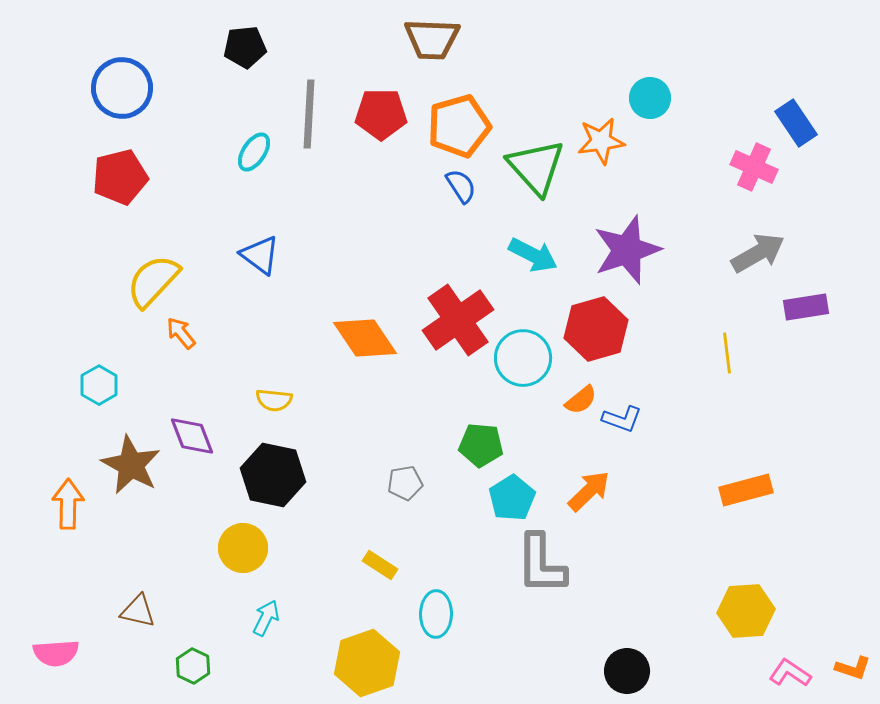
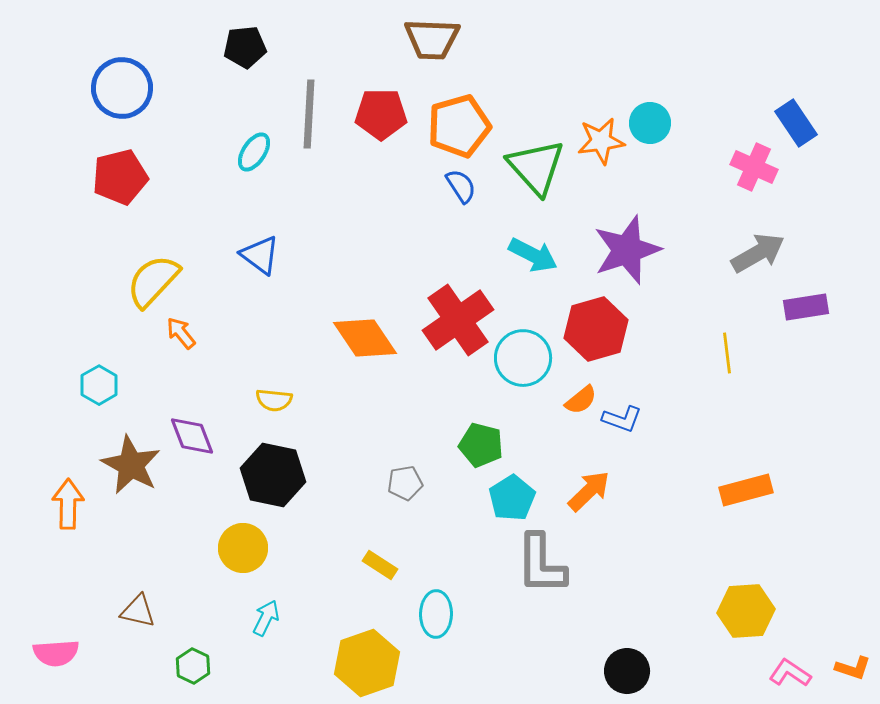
cyan circle at (650, 98): moved 25 px down
green pentagon at (481, 445): rotated 9 degrees clockwise
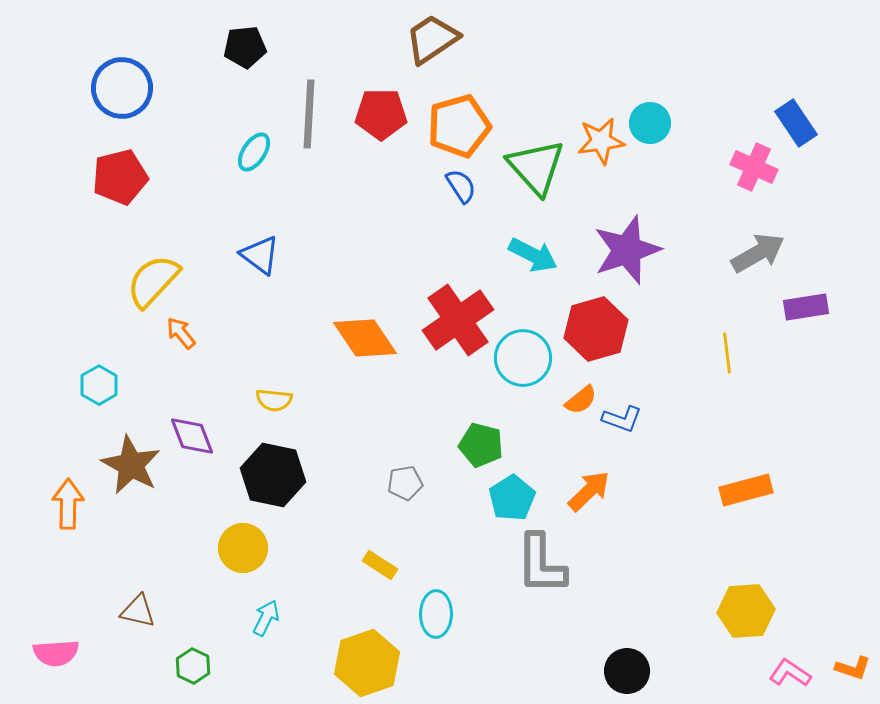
brown trapezoid at (432, 39): rotated 144 degrees clockwise
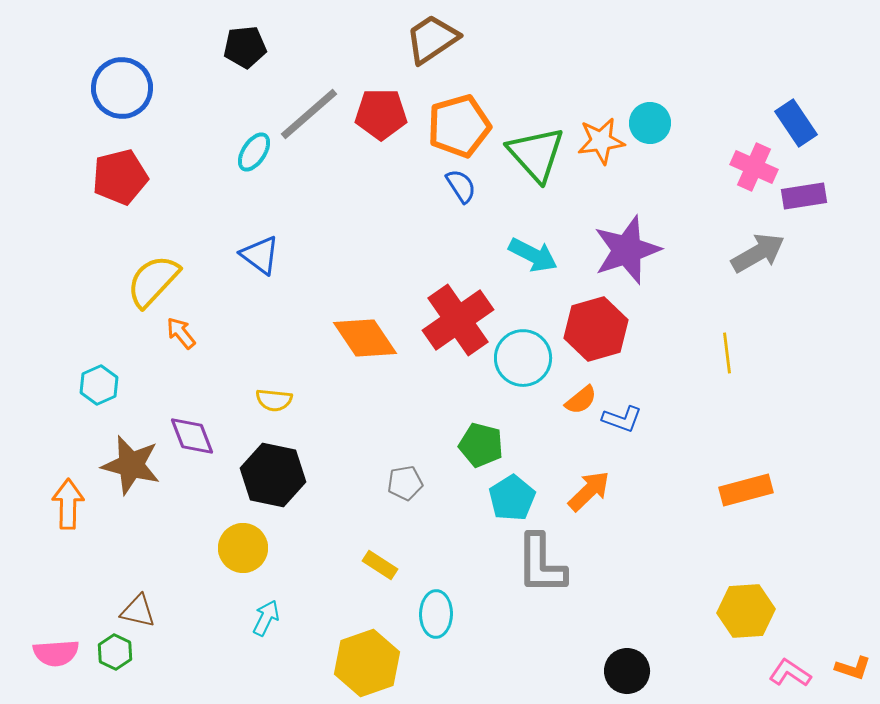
gray line at (309, 114): rotated 46 degrees clockwise
green triangle at (536, 167): moved 13 px up
purple rectangle at (806, 307): moved 2 px left, 111 px up
cyan hexagon at (99, 385): rotated 6 degrees clockwise
brown star at (131, 465): rotated 14 degrees counterclockwise
green hexagon at (193, 666): moved 78 px left, 14 px up
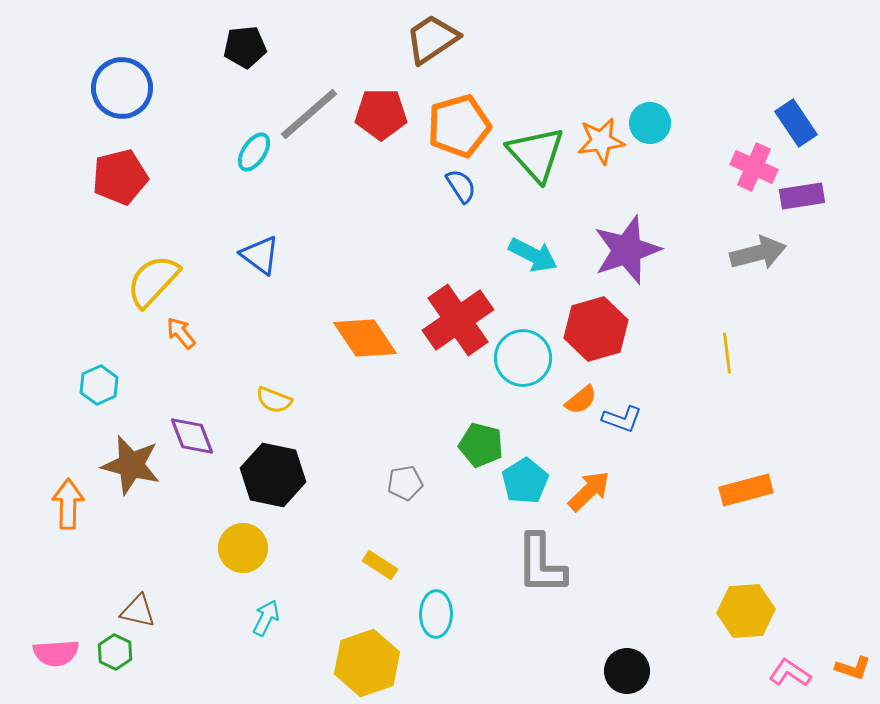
purple rectangle at (804, 196): moved 2 px left
gray arrow at (758, 253): rotated 16 degrees clockwise
yellow semicircle at (274, 400): rotated 15 degrees clockwise
cyan pentagon at (512, 498): moved 13 px right, 17 px up
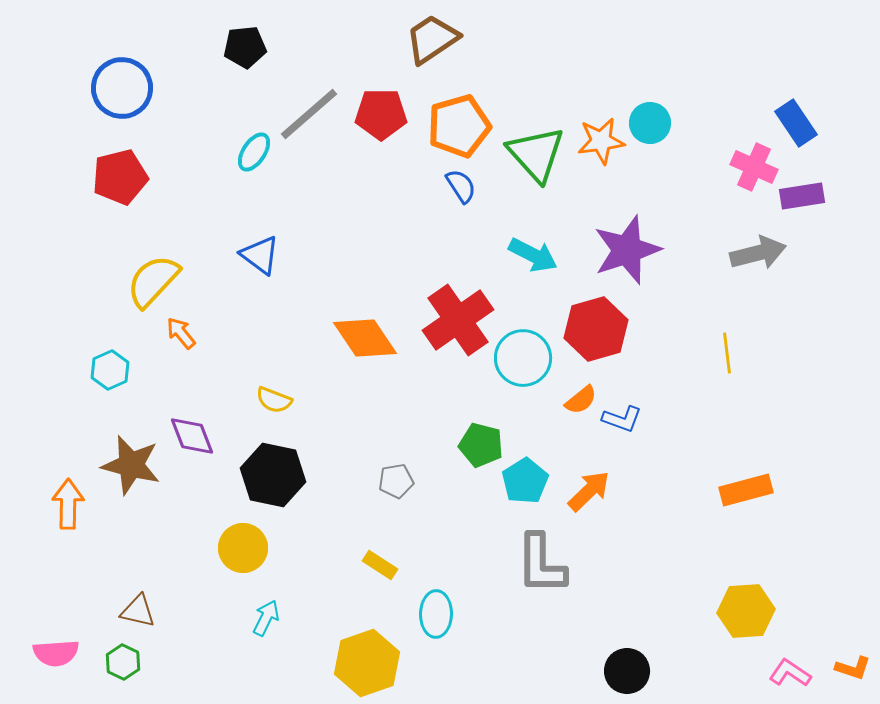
cyan hexagon at (99, 385): moved 11 px right, 15 px up
gray pentagon at (405, 483): moved 9 px left, 2 px up
green hexagon at (115, 652): moved 8 px right, 10 px down
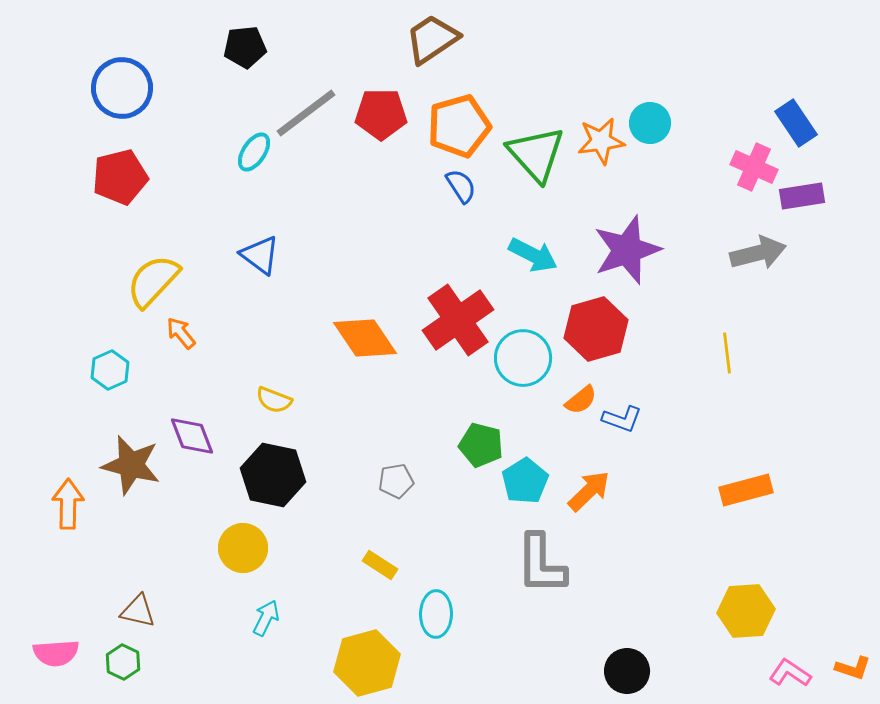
gray line at (309, 114): moved 3 px left, 1 px up; rotated 4 degrees clockwise
yellow hexagon at (367, 663): rotated 4 degrees clockwise
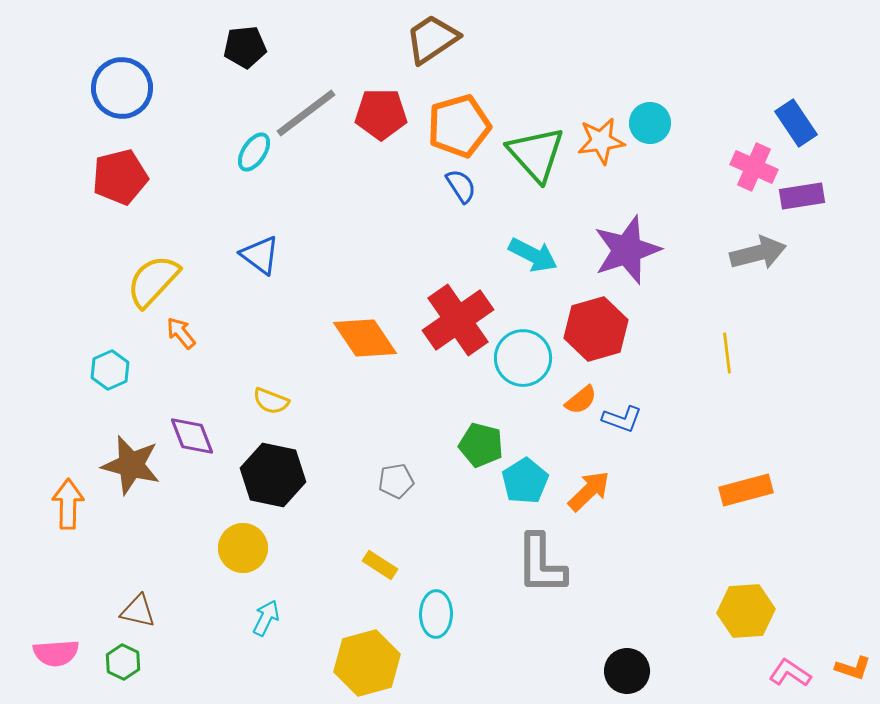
yellow semicircle at (274, 400): moved 3 px left, 1 px down
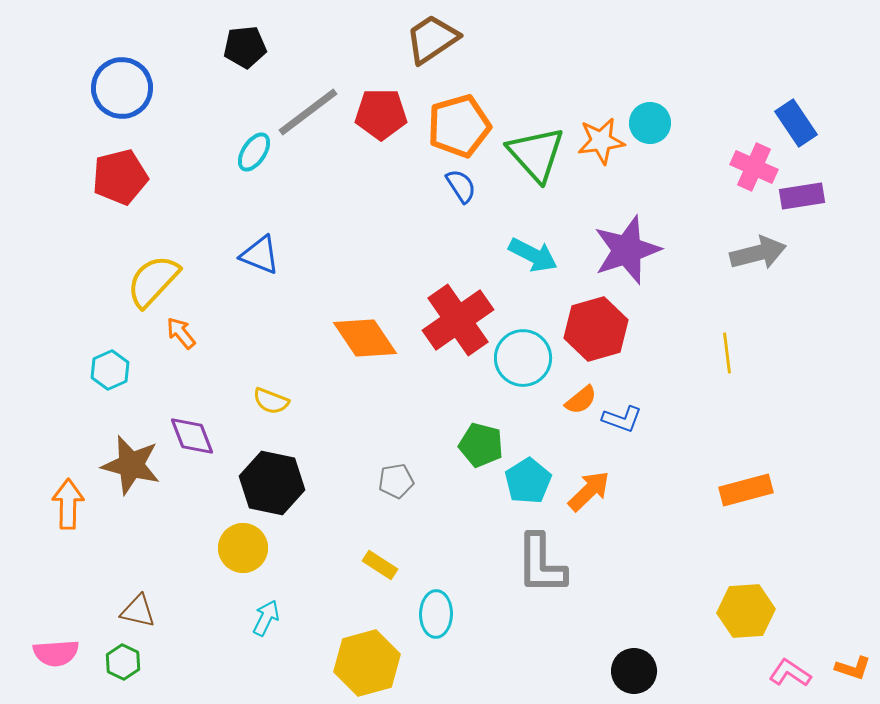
gray line at (306, 113): moved 2 px right, 1 px up
blue triangle at (260, 255): rotated 15 degrees counterclockwise
black hexagon at (273, 475): moved 1 px left, 8 px down
cyan pentagon at (525, 481): moved 3 px right
black circle at (627, 671): moved 7 px right
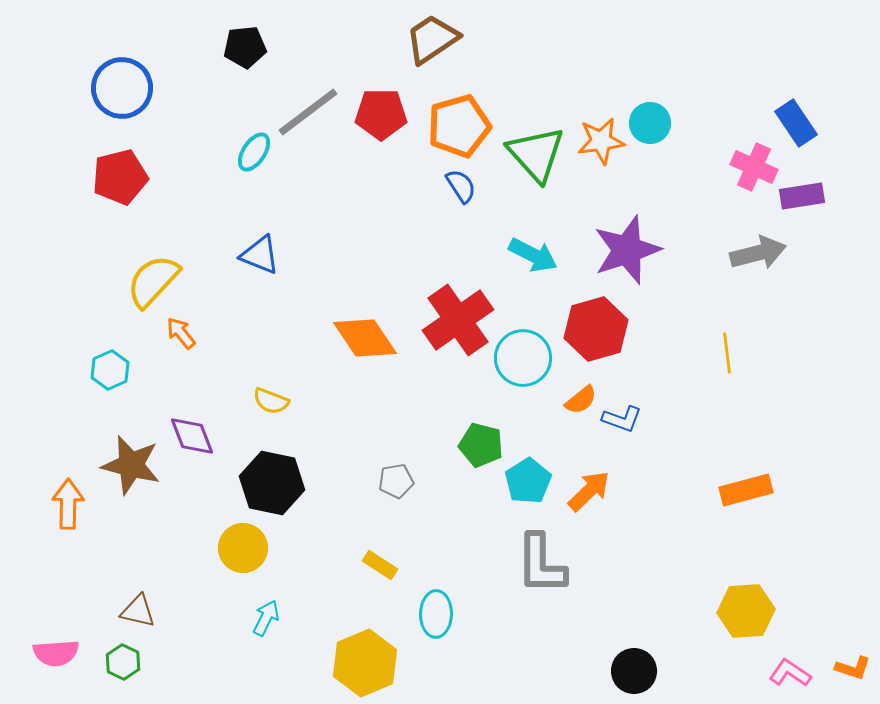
yellow hexagon at (367, 663): moved 2 px left; rotated 8 degrees counterclockwise
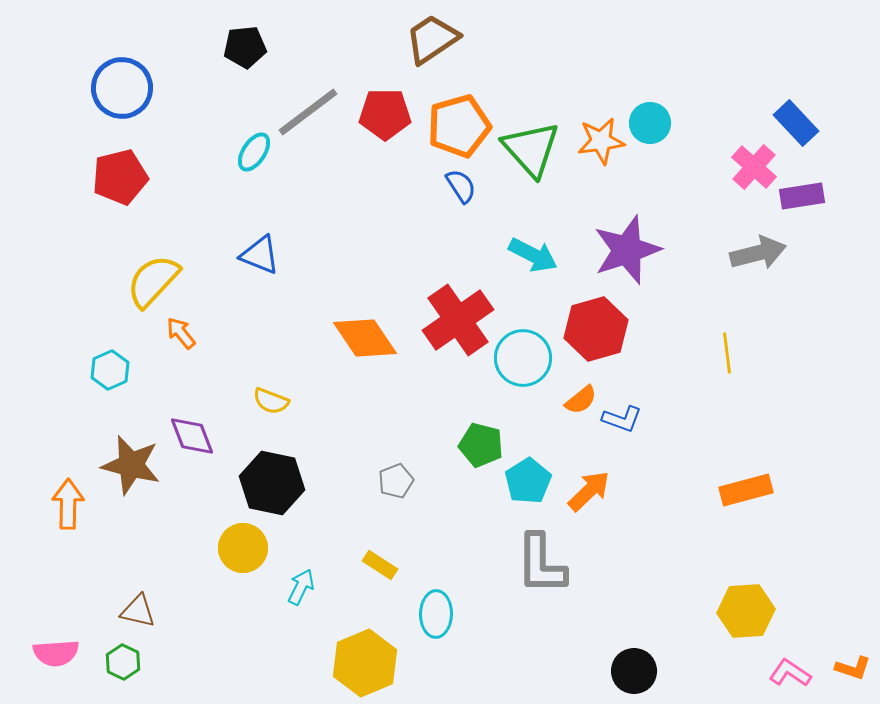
red pentagon at (381, 114): moved 4 px right
blue rectangle at (796, 123): rotated 9 degrees counterclockwise
green triangle at (536, 154): moved 5 px left, 5 px up
pink cross at (754, 167): rotated 18 degrees clockwise
gray pentagon at (396, 481): rotated 12 degrees counterclockwise
cyan arrow at (266, 618): moved 35 px right, 31 px up
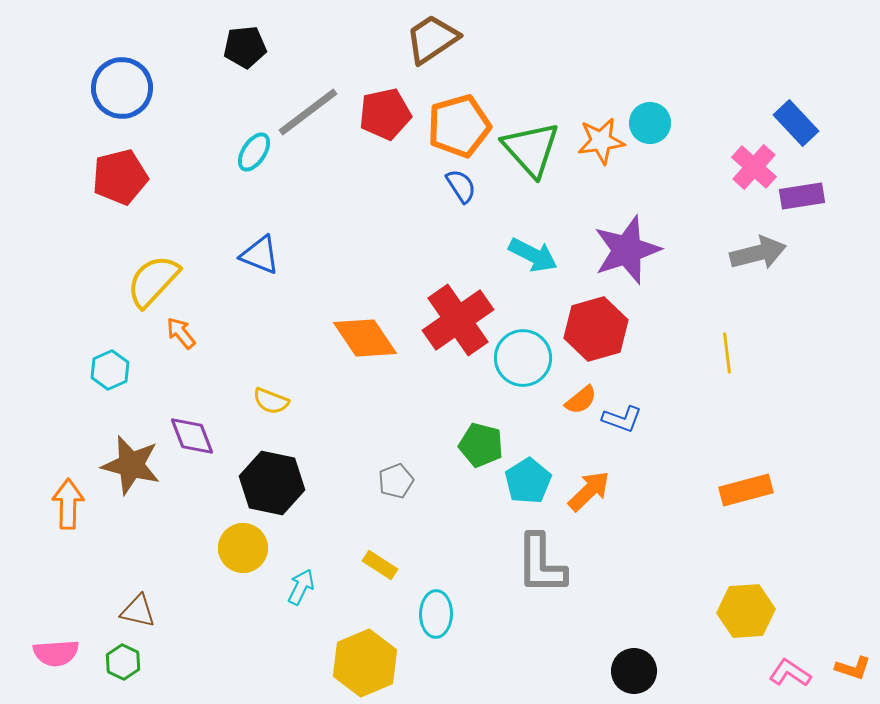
red pentagon at (385, 114): rotated 12 degrees counterclockwise
